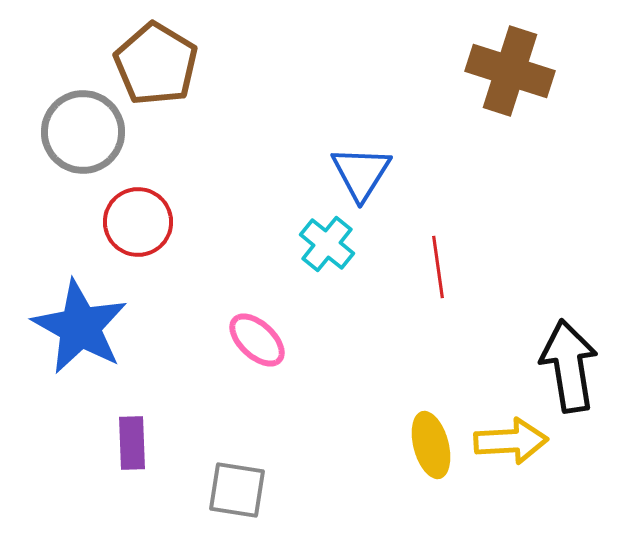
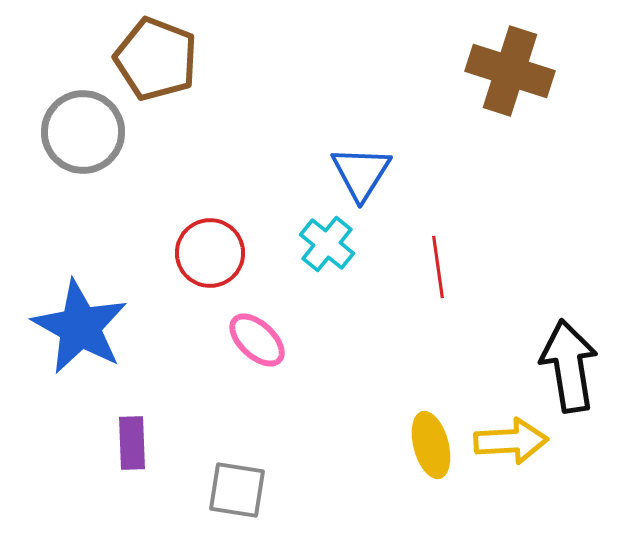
brown pentagon: moved 5 px up; rotated 10 degrees counterclockwise
red circle: moved 72 px right, 31 px down
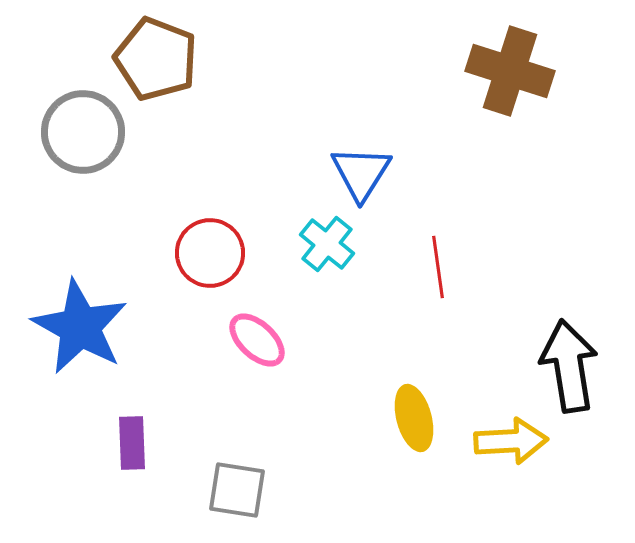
yellow ellipse: moved 17 px left, 27 px up
